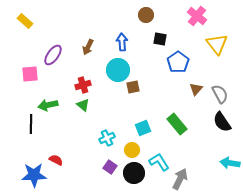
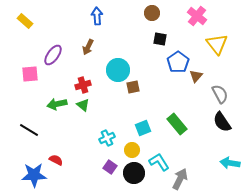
brown circle: moved 6 px right, 2 px up
blue arrow: moved 25 px left, 26 px up
brown triangle: moved 13 px up
green arrow: moved 9 px right, 1 px up
black line: moved 2 px left, 6 px down; rotated 60 degrees counterclockwise
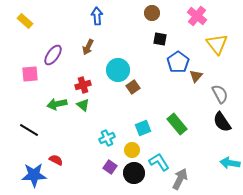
brown square: rotated 24 degrees counterclockwise
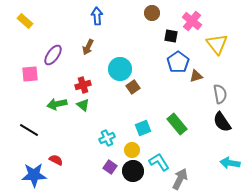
pink cross: moved 5 px left, 5 px down
black square: moved 11 px right, 3 px up
cyan circle: moved 2 px right, 1 px up
brown triangle: rotated 32 degrees clockwise
gray semicircle: rotated 18 degrees clockwise
black circle: moved 1 px left, 2 px up
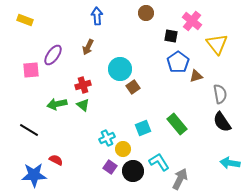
brown circle: moved 6 px left
yellow rectangle: moved 1 px up; rotated 21 degrees counterclockwise
pink square: moved 1 px right, 4 px up
yellow circle: moved 9 px left, 1 px up
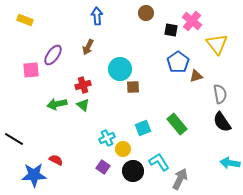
black square: moved 6 px up
brown square: rotated 32 degrees clockwise
black line: moved 15 px left, 9 px down
purple square: moved 7 px left
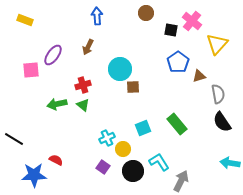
yellow triangle: rotated 20 degrees clockwise
brown triangle: moved 3 px right
gray semicircle: moved 2 px left
gray arrow: moved 1 px right, 2 px down
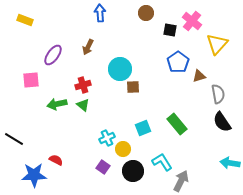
blue arrow: moved 3 px right, 3 px up
black square: moved 1 px left
pink square: moved 10 px down
cyan L-shape: moved 3 px right
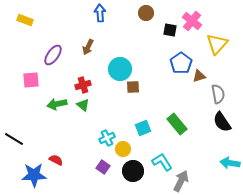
blue pentagon: moved 3 px right, 1 px down
